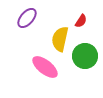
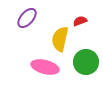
red semicircle: moved 1 px left; rotated 144 degrees counterclockwise
green circle: moved 1 px right, 6 px down
pink ellipse: rotated 24 degrees counterclockwise
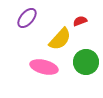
yellow semicircle: rotated 150 degrees counterclockwise
pink ellipse: moved 1 px left
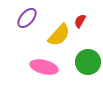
red semicircle: rotated 40 degrees counterclockwise
yellow semicircle: moved 1 px left, 4 px up
green circle: moved 2 px right
